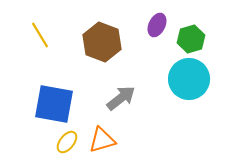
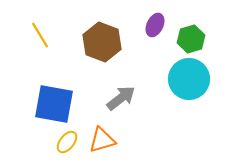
purple ellipse: moved 2 px left
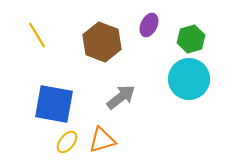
purple ellipse: moved 6 px left
yellow line: moved 3 px left
gray arrow: moved 1 px up
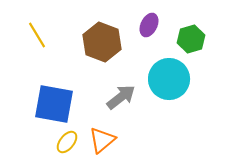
cyan circle: moved 20 px left
orange triangle: rotated 24 degrees counterclockwise
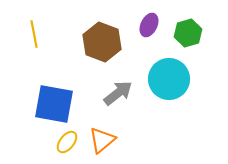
yellow line: moved 3 px left, 1 px up; rotated 20 degrees clockwise
green hexagon: moved 3 px left, 6 px up
gray arrow: moved 3 px left, 4 px up
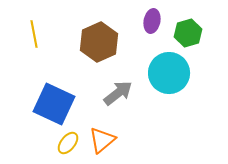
purple ellipse: moved 3 px right, 4 px up; rotated 15 degrees counterclockwise
brown hexagon: moved 3 px left; rotated 15 degrees clockwise
cyan circle: moved 6 px up
blue square: rotated 15 degrees clockwise
yellow ellipse: moved 1 px right, 1 px down
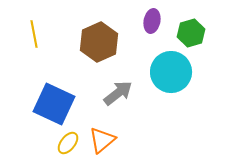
green hexagon: moved 3 px right
cyan circle: moved 2 px right, 1 px up
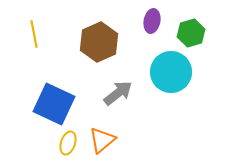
yellow ellipse: rotated 20 degrees counterclockwise
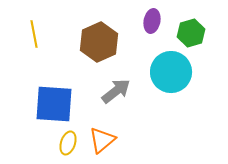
gray arrow: moved 2 px left, 2 px up
blue square: rotated 21 degrees counterclockwise
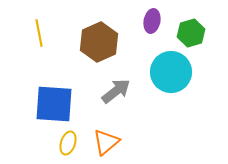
yellow line: moved 5 px right, 1 px up
orange triangle: moved 4 px right, 2 px down
